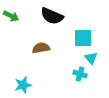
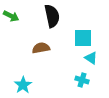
black semicircle: rotated 125 degrees counterclockwise
cyan triangle: rotated 16 degrees counterclockwise
cyan cross: moved 2 px right, 6 px down
cyan star: rotated 18 degrees counterclockwise
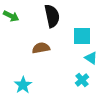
cyan square: moved 1 px left, 2 px up
cyan cross: rotated 32 degrees clockwise
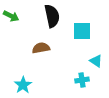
cyan square: moved 5 px up
cyan triangle: moved 5 px right, 3 px down
cyan cross: rotated 32 degrees clockwise
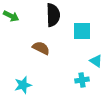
black semicircle: moved 1 px right, 1 px up; rotated 10 degrees clockwise
brown semicircle: rotated 36 degrees clockwise
cyan star: rotated 18 degrees clockwise
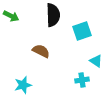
cyan square: rotated 18 degrees counterclockwise
brown semicircle: moved 3 px down
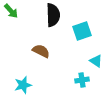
green arrow: moved 5 px up; rotated 21 degrees clockwise
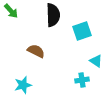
brown semicircle: moved 5 px left
